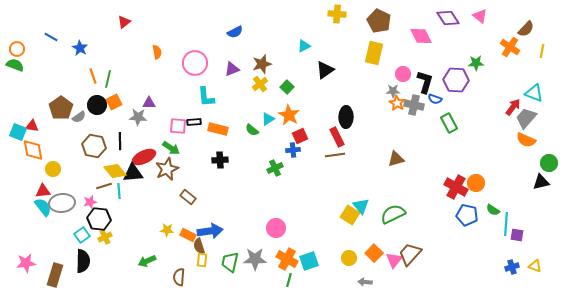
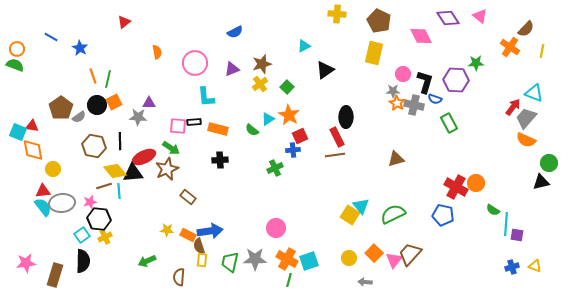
blue pentagon at (467, 215): moved 24 px left
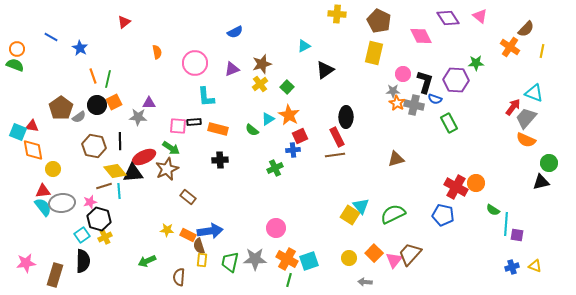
black hexagon at (99, 219): rotated 10 degrees clockwise
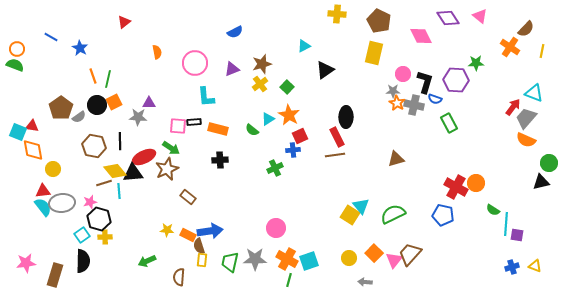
brown line at (104, 186): moved 3 px up
yellow cross at (105, 237): rotated 24 degrees clockwise
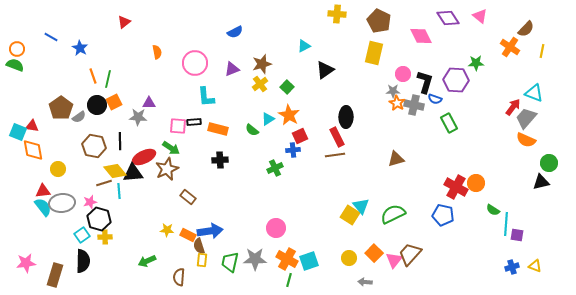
yellow circle at (53, 169): moved 5 px right
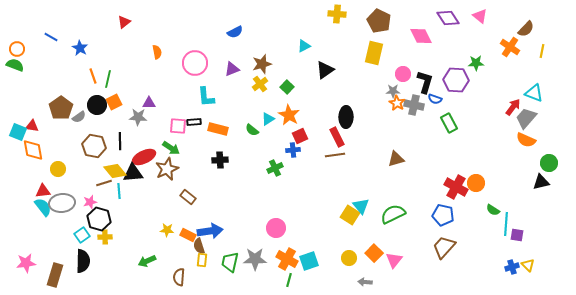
brown trapezoid at (410, 254): moved 34 px right, 7 px up
yellow triangle at (535, 266): moved 7 px left, 1 px up; rotated 24 degrees clockwise
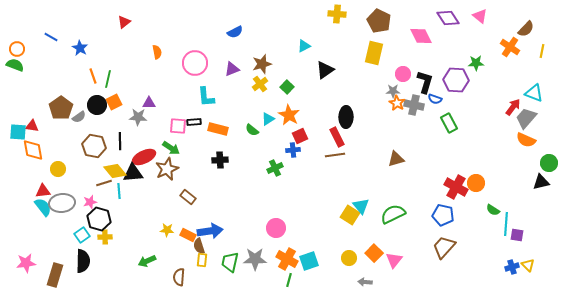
cyan square at (18, 132): rotated 18 degrees counterclockwise
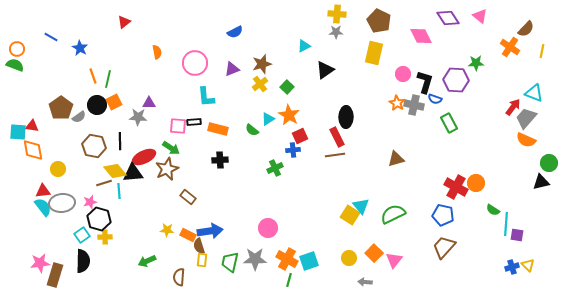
gray star at (393, 91): moved 57 px left, 59 px up
pink circle at (276, 228): moved 8 px left
pink star at (26, 263): moved 14 px right
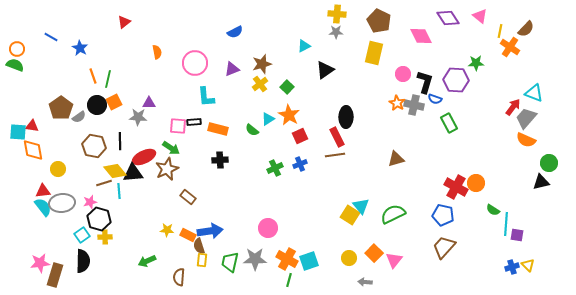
yellow line at (542, 51): moved 42 px left, 20 px up
blue cross at (293, 150): moved 7 px right, 14 px down; rotated 16 degrees counterclockwise
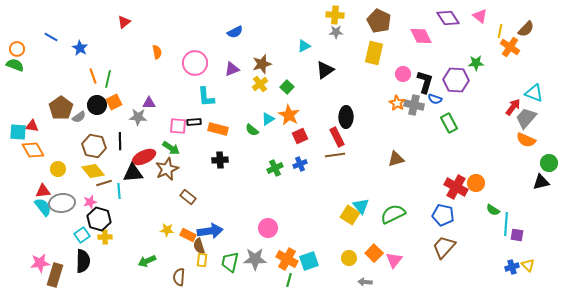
yellow cross at (337, 14): moved 2 px left, 1 px down
orange diamond at (33, 150): rotated 20 degrees counterclockwise
yellow diamond at (115, 171): moved 22 px left
